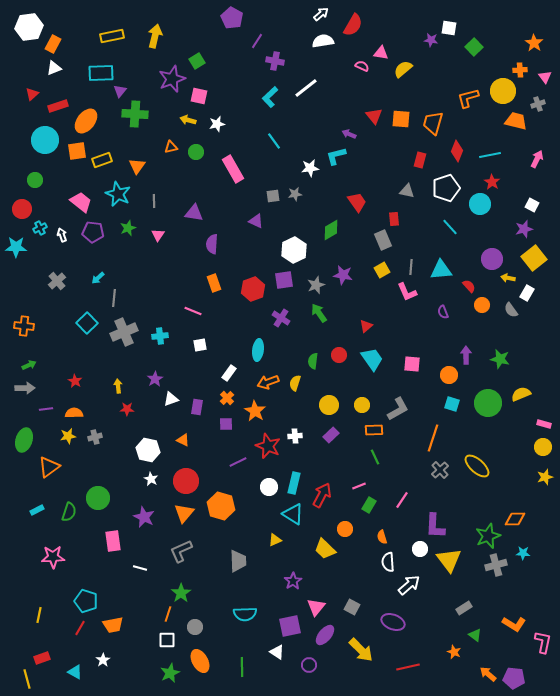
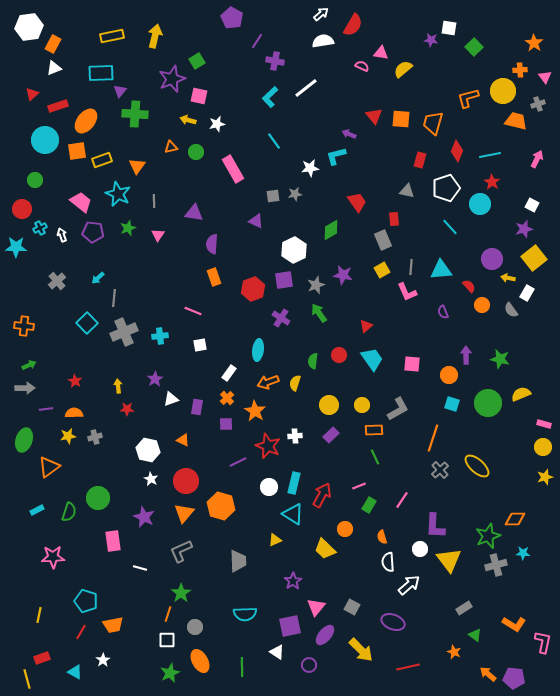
orange rectangle at (214, 283): moved 6 px up
red line at (80, 628): moved 1 px right, 4 px down
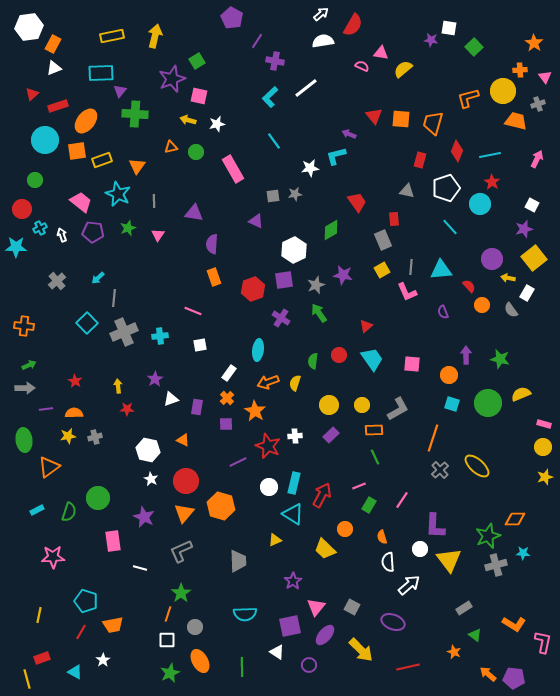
green ellipse at (24, 440): rotated 25 degrees counterclockwise
